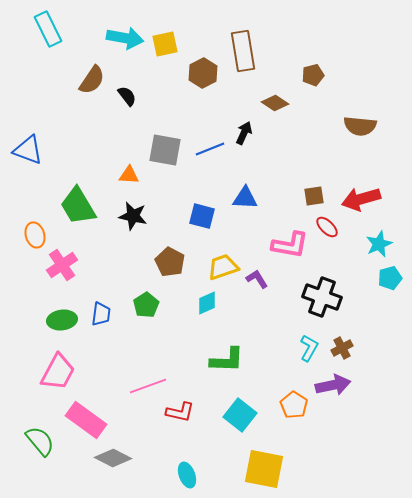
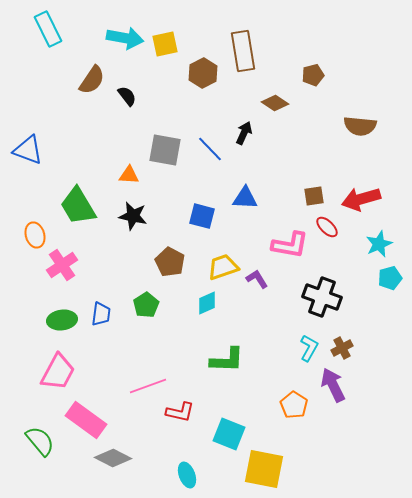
blue line at (210, 149): rotated 68 degrees clockwise
purple arrow at (333, 385): rotated 104 degrees counterclockwise
cyan square at (240, 415): moved 11 px left, 19 px down; rotated 16 degrees counterclockwise
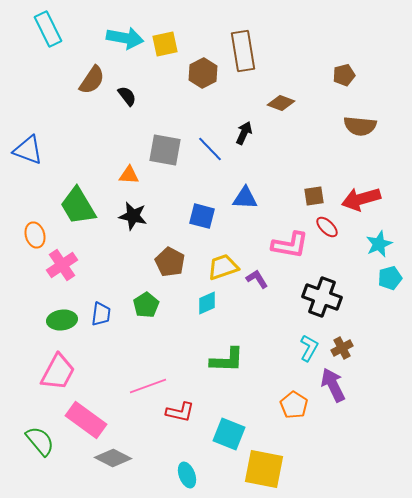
brown pentagon at (313, 75): moved 31 px right
brown diamond at (275, 103): moved 6 px right; rotated 12 degrees counterclockwise
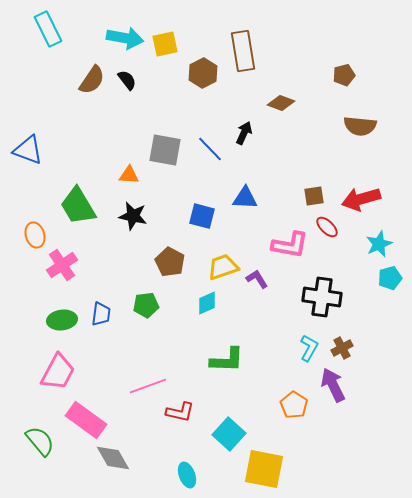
black semicircle at (127, 96): moved 16 px up
black cross at (322, 297): rotated 12 degrees counterclockwise
green pentagon at (146, 305): rotated 25 degrees clockwise
cyan square at (229, 434): rotated 20 degrees clockwise
gray diamond at (113, 458): rotated 33 degrees clockwise
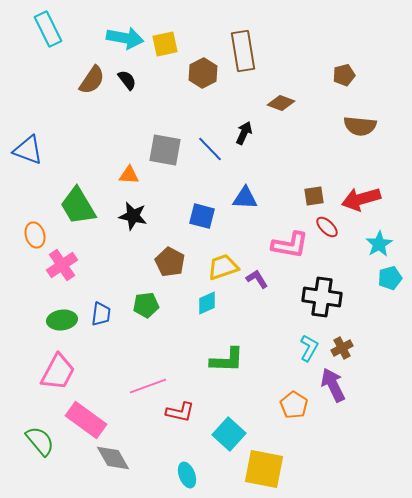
cyan star at (379, 244): rotated 8 degrees counterclockwise
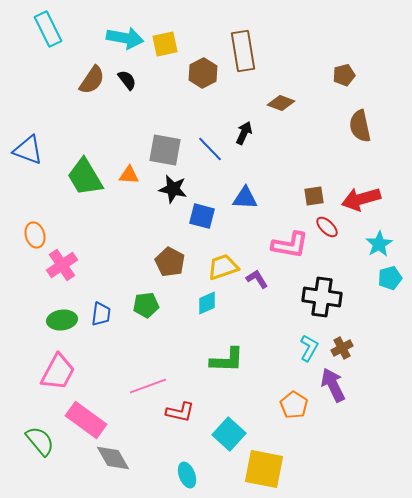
brown semicircle at (360, 126): rotated 72 degrees clockwise
green trapezoid at (78, 206): moved 7 px right, 29 px up
black star at (133, 216): moved 40 px right, 27 px up
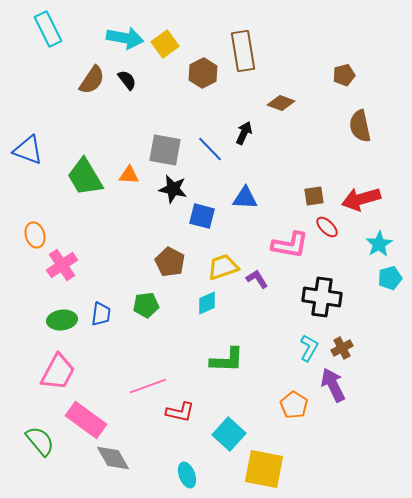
yellow square at (165, 44): rotated 24 degrees counterclockwise
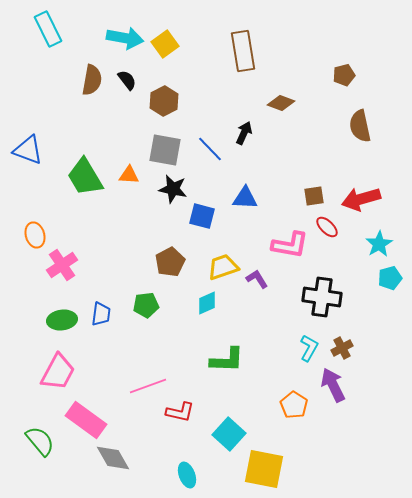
brown hexagon at (203, 73): moved 39 px left, 28 px down
brown semicircle at (92, 80): rotated 24 degrees counterclockwise
brown pentagon at (170, 262): rotated 16 degrees clockwise
